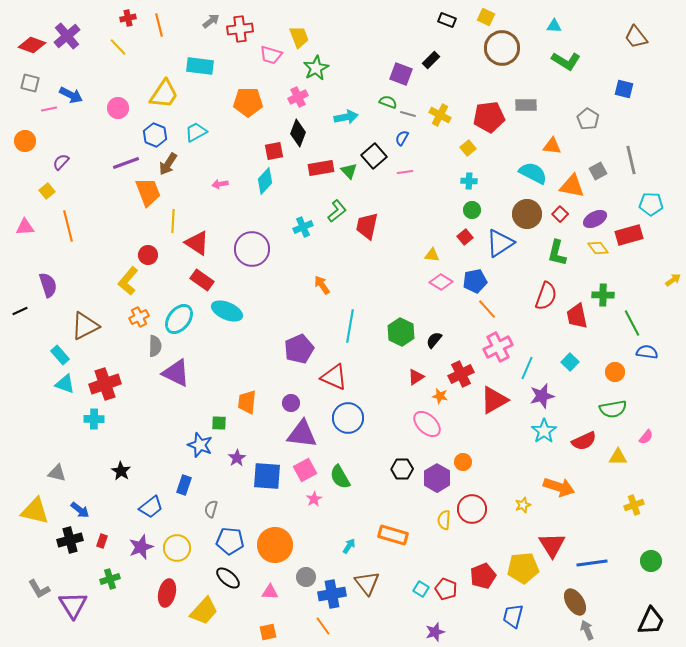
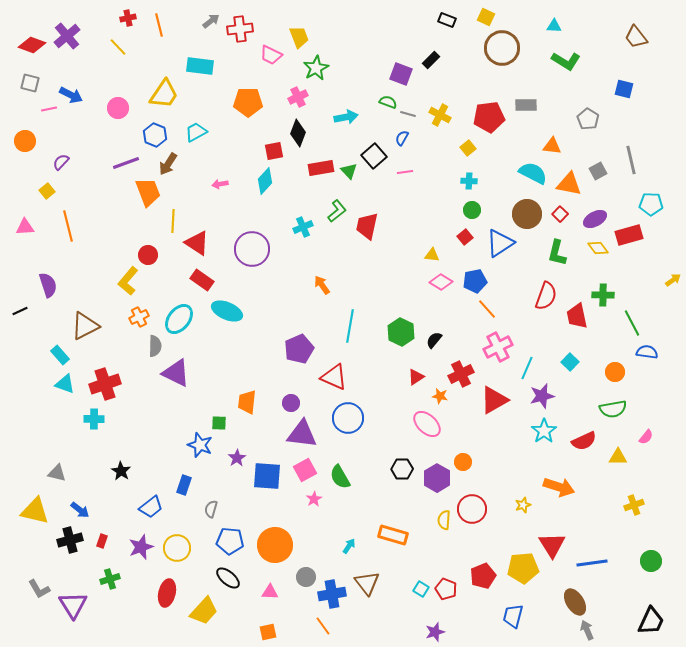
pink trapezoid at (271, 55): rotated 10 degrees clockwise
orange triangle at (572, 186): moved 3 px left, 2 px up
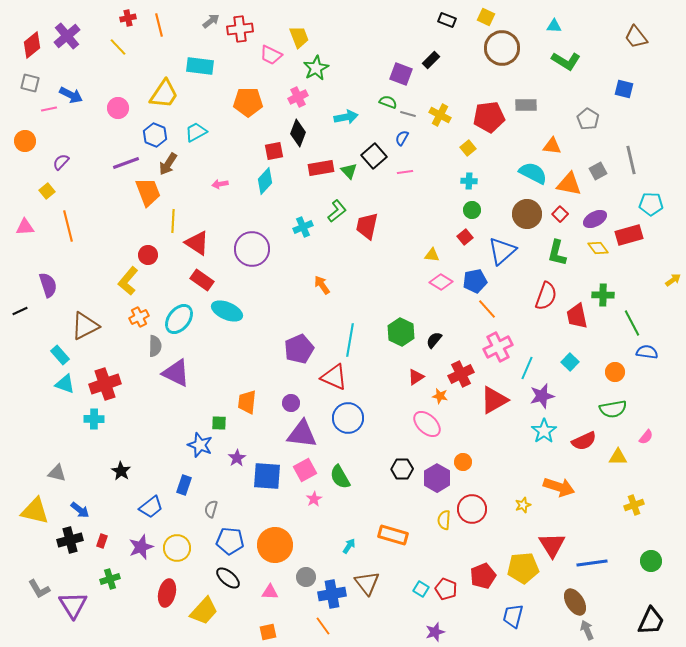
red diamond at (32, 45): rotated 60 degrees counterclockwise
blue triangle at (500, 243): moved 2 px right, 8 px down; rotated 8 degrees counterclockwise
cyan line at (350, 326): moved 14 px down
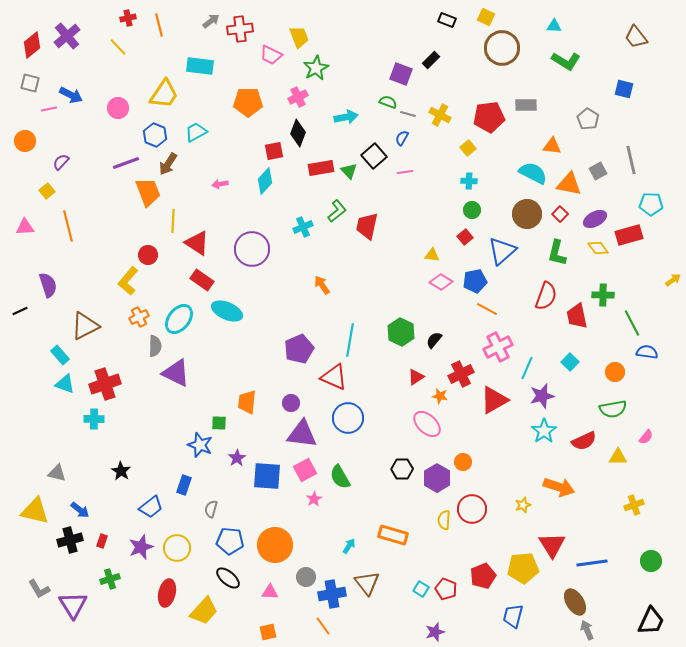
orange line at (487, 309): rotated 20 degrees counterclockwise
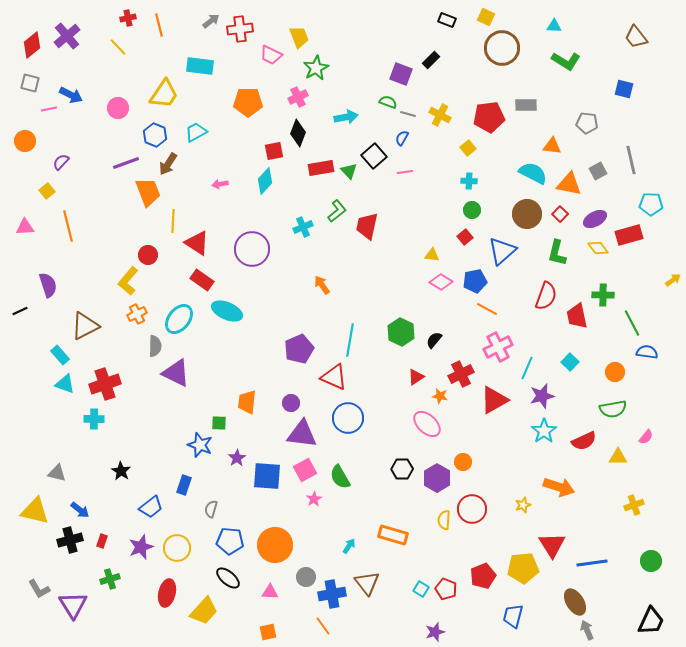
gray pentagon at (588, 119): moved 1 px left, 4 px down; rotated 25 degrees counterclockwise
orange cross at (139, 317): moved 2 px left, 3 px up
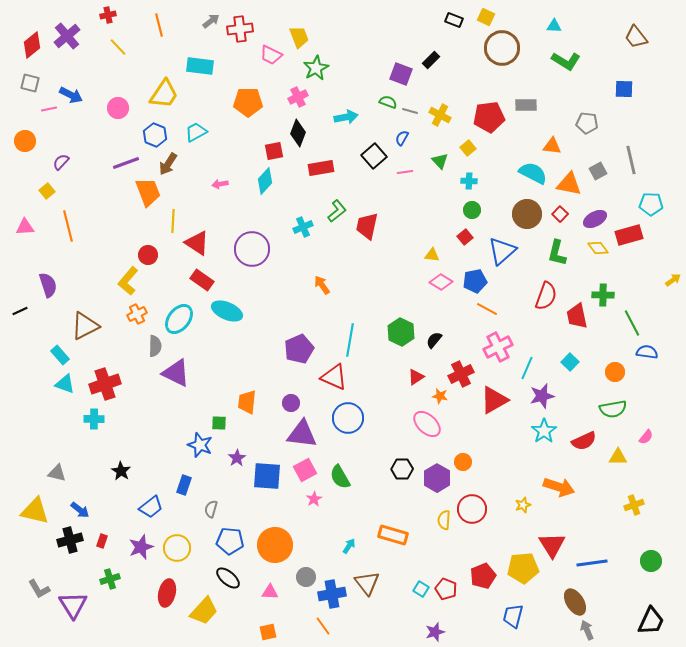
red cross at (128, 18): moved 20 px left, 3 px up
black rectangle at (447, 20): moved 7 px right
blue square at (624, 89): rotated 12 degrees counterclockwise
gray line at (408, 114): moved 2 px right, 3 px up
green triangle at (349, 171): moved 91 px right, 10 px up
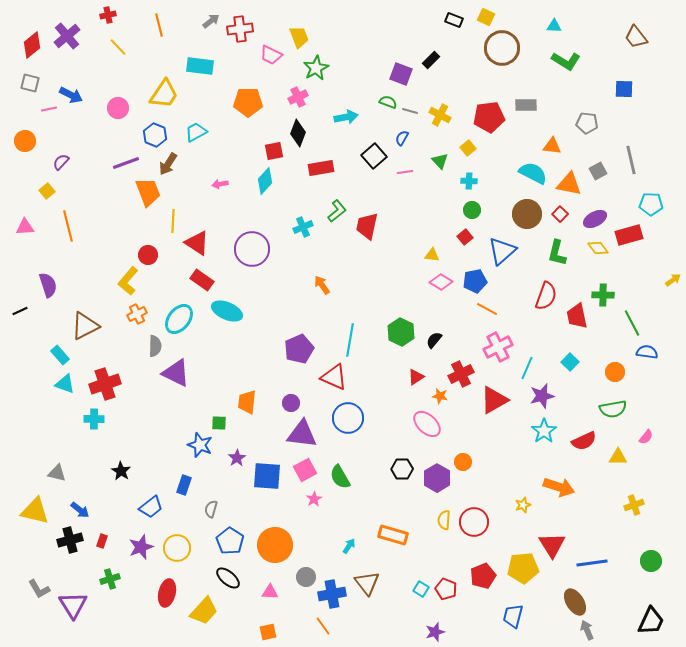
red circle at (472, 509): moved 2 px right, 13 px down
blue pentagon at (230, 541): rotated 28 degrees clockwise
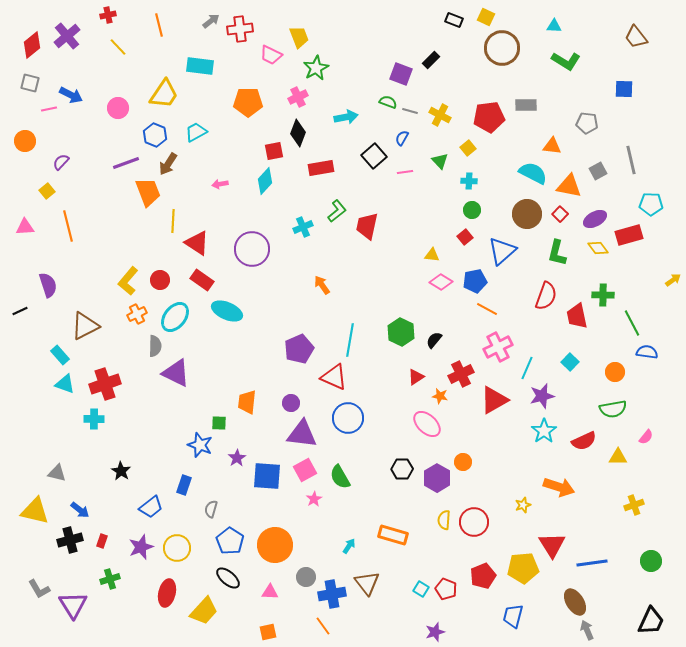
orange triangle at (569, 184): moved 2 px down
red circle at (148, 255): moved 12 px right, 25 px down
cyan ellipse at (179, 319): moved 4 px left, 2 px up
